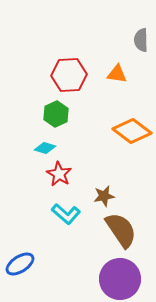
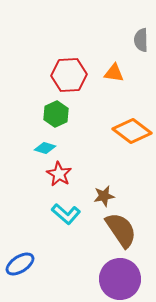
orange triangle: moved 3 px left, 1 px up
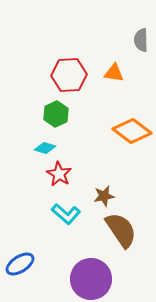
purple circle: moved 29 px left
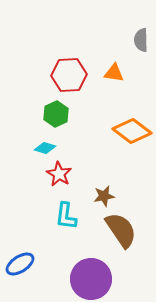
cyan L-shape: moved 2 px down; rotated 56 degrees clockwise
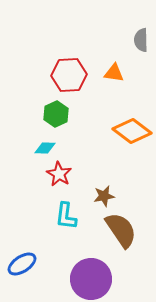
cyan diamond: rotated 15 degrees counterclockwise
blue ellipse: moved 2 px right
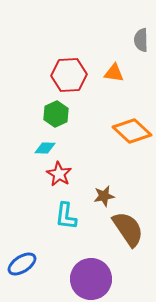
orange diamond: rotated 6 degrees clockwise
brown semicircle: moved 7 px right, 1 px up
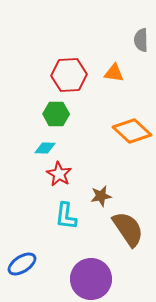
green hexagon: rotated 25 degrees clockwise
brown star: moved 3 px left
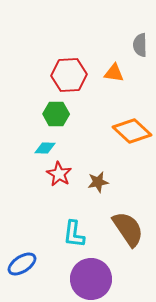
gray semicircle: moved 1 px left, 5 px down
brown star: moved 3 px left, 14 px up
cyan L-shape: moved 8 px right, 18 px down
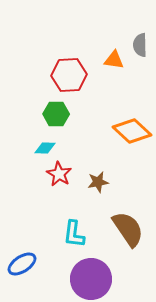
orange triangle: moved 13 px up
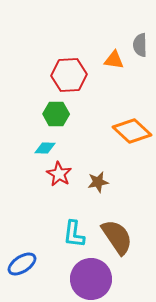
brown semicircle: moved 11 px left, 8 px down
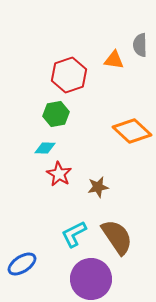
red hexagon: rotated 16 degrees counterclockwise
green hexagon: rotated 10 degrees counterclockwise
brown star: moved 5 px down
cyan L-shape: rotated 56 degrees clockwise
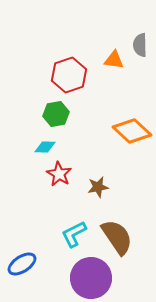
cyan diamond: moved 1 px up
purple circle: moved 1 px up
